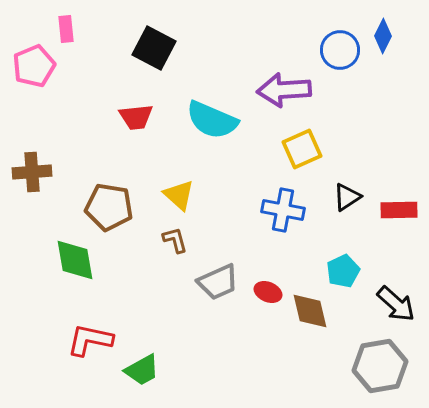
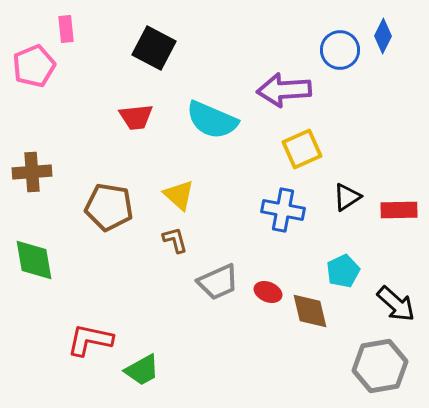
green diamond: moved 41 px left
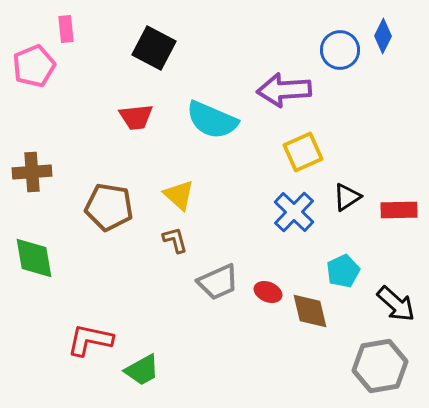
yellow square: moved 1 px right, 3 px down
blue cross: moved 11 px right, 2 px down; rotated 33 degrees clockwise
green diamond: moved 2 px up
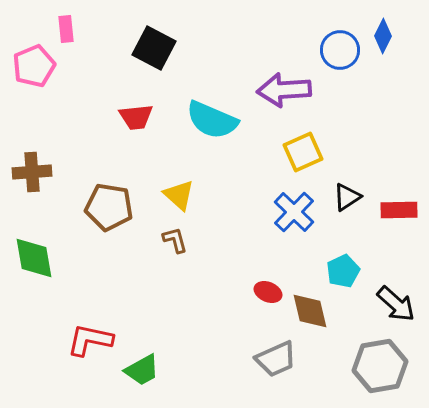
gray trapezoid: moved 58 px right, 77 px down
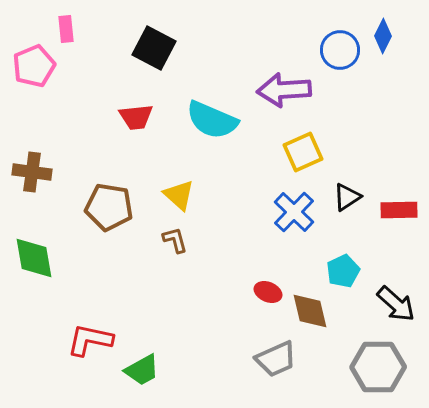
brown cross: rotated 12 degrees clockwise
gray hexagon: moved 2 px left, 1 px down; rotated 10 degrees clockwise
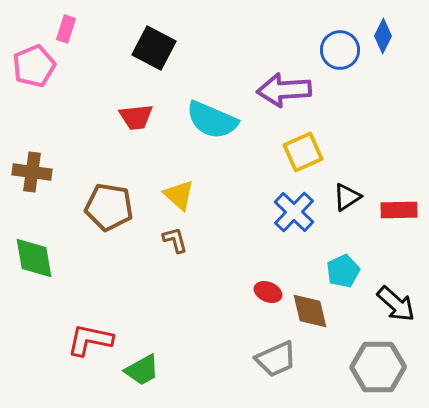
pink rectangle: rotated 24 degrees clockwise
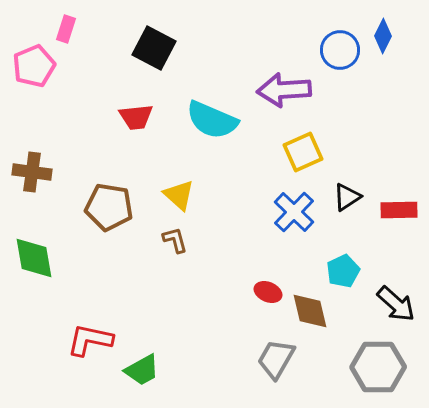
gray trapezoid: rotated 144 degrees clockwise
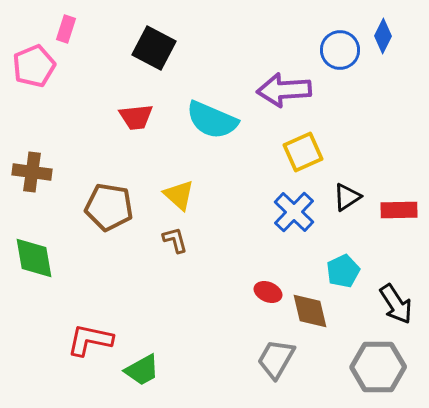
black arrow: rotated 15 degrees clockwise
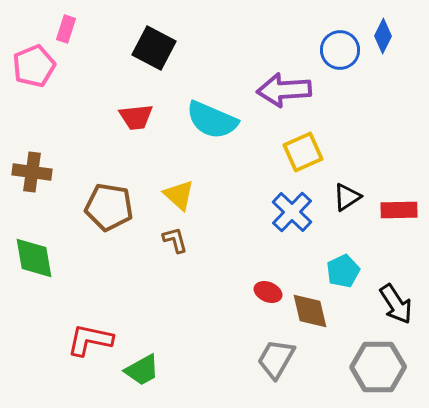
blue cross: moved 2 px left
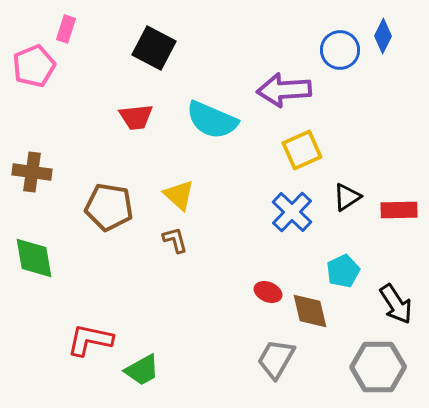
yellow square: moved 1 px left, 2 px up
